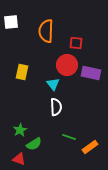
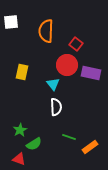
red square: moved 1 px down; rotated 32 degrees clockwise
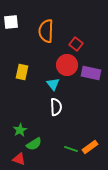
green line: moved 2 px right, 12 px down
